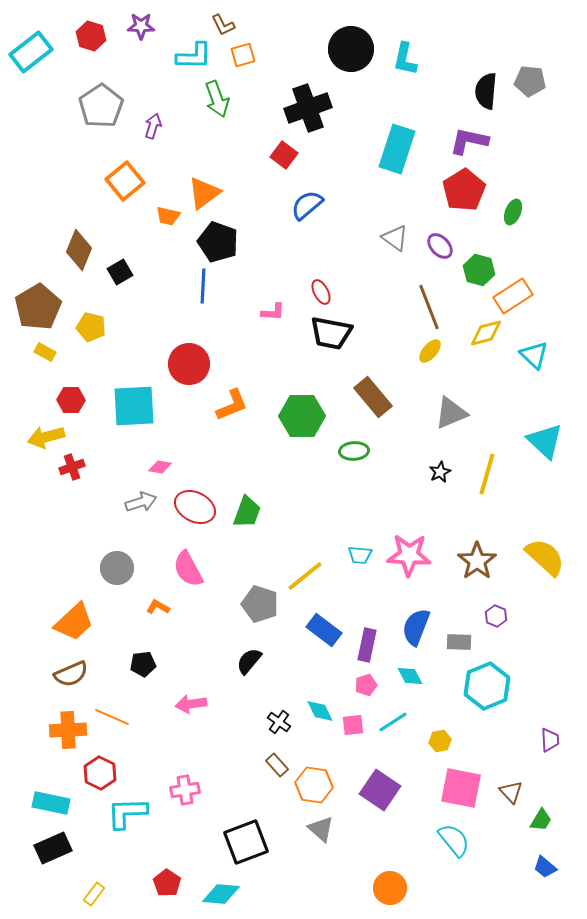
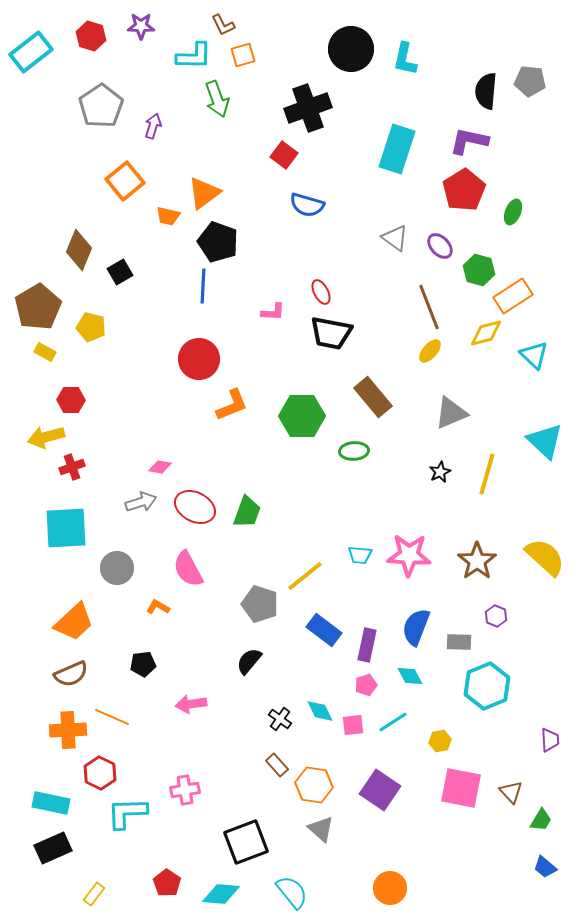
blue semicircle at (307, 205): rotated 124 degrees counterclockwise
red circle at (189, 364): moved 10 px right, 5 px up
cyan square at (134, 406): moved 68 px left, 122 px down
black cross at (279, 722): moved 1 px right, 3 px up
cyan semicircle at (454, 840): moved 162 px left, 52 px down
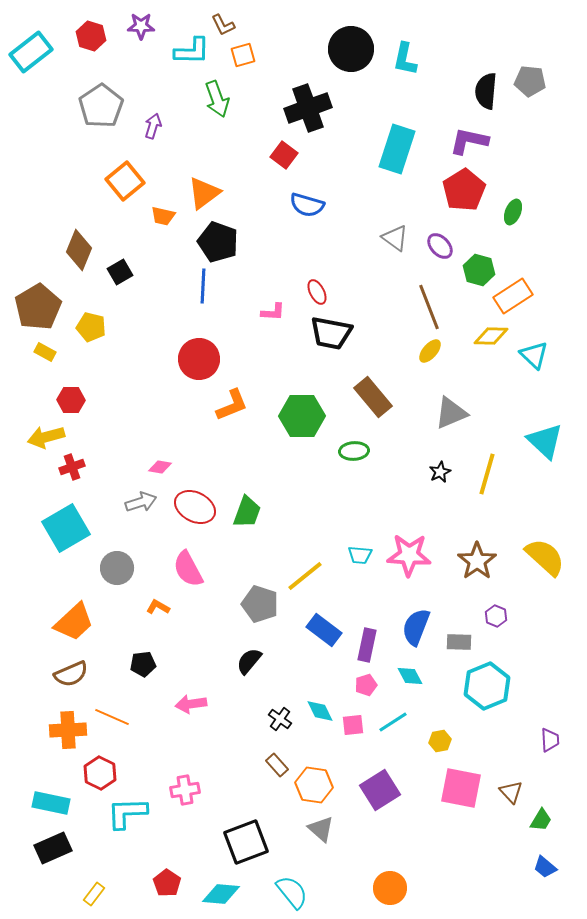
cyan L-shape at (194, 56): moved 2 px left, 5 px up
orange trapezoid at (168, 216): moved 5 px left
red ellipse at (321, 292): moved 4 px left
yellow diamond at (486, 333): moved 5 px right, 3 px down; rotated 16 degrees clockwise
cyan square at (66, 528): rotated 27 degrees counterclockwise
purple square at (380, 790): rotated 24 degrees clockwise
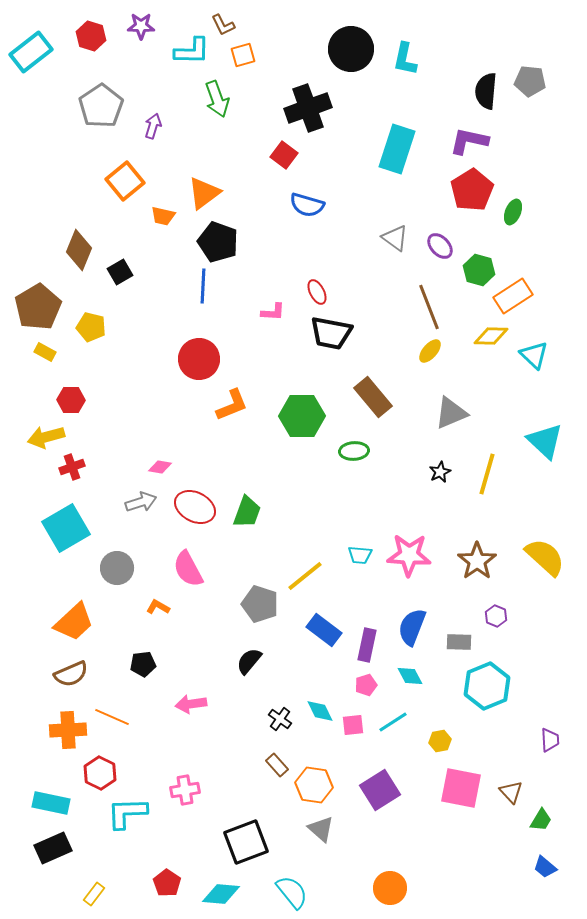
red pentagon at (464, 190): moved 8 px right
blue semicircle at (416, 627): moved 4 px left
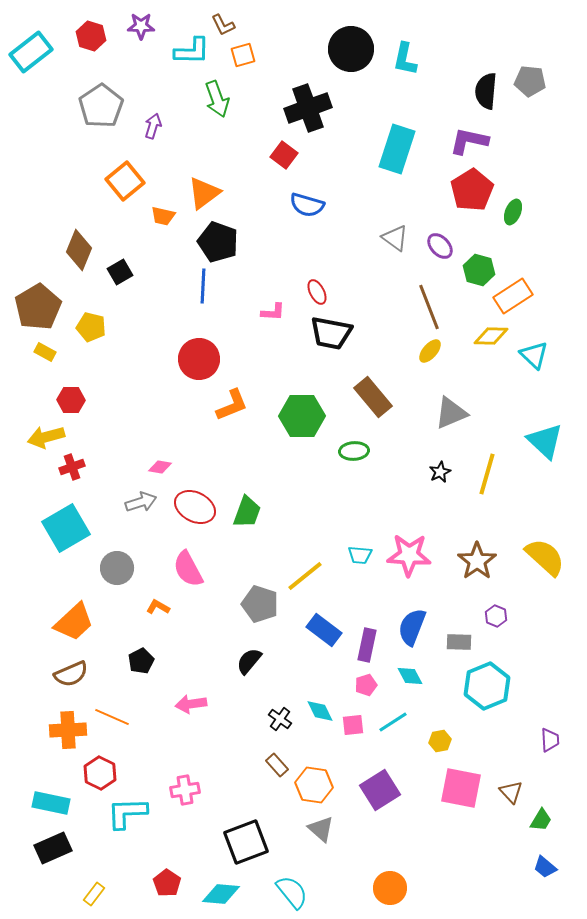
black pentagon at (143, 664): moved 2 px left, 3 px up; rotated 20 degrees counterclockwise
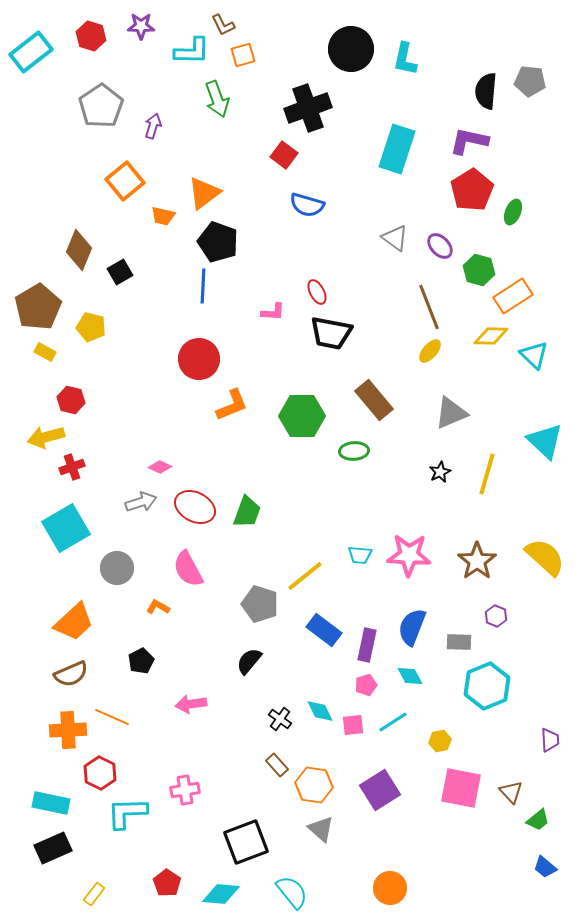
brown rectangle at (373, 397): moved 1 px right, 3 px down
red hexagon at (71, 400): rotated 12 degrees clockwise
pink diamond at (160, 467): rotated 15 degrees clockwise
green trapezoid at (541, 820): moved 3 px left; rotated 20 degrees clockwise
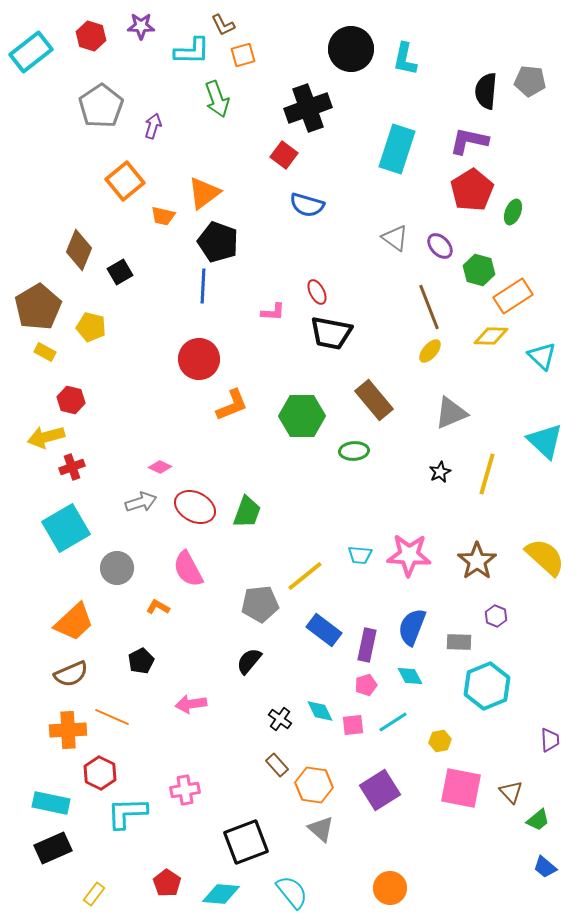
cyan triangle at (534, 355): moved 8 px right, 1 px down
gray pentagon at (260, 604): rotated 24 degrees counterclockwise
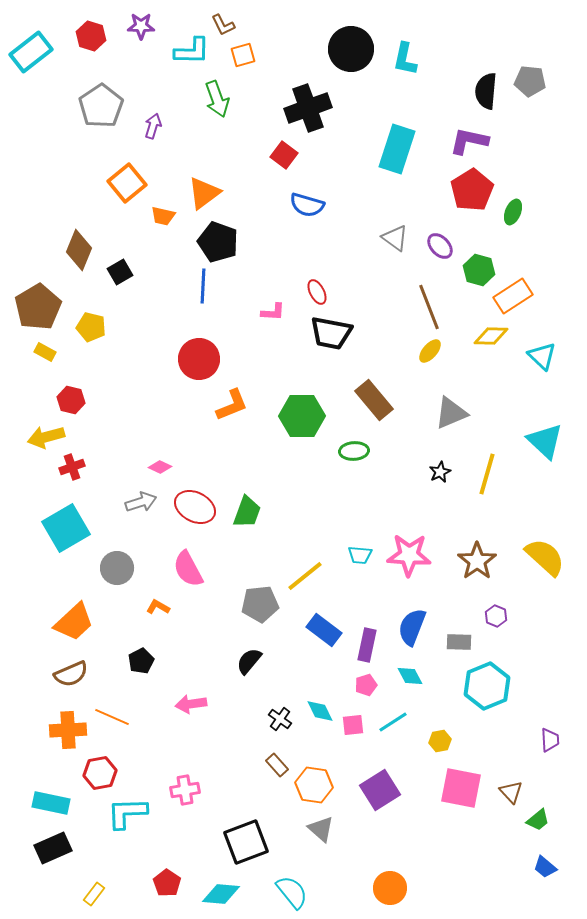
orange square at (125, 181): moved 2 px right, 2 px down
red hexagon at (100, 773): rotated 24 degrees clockwise
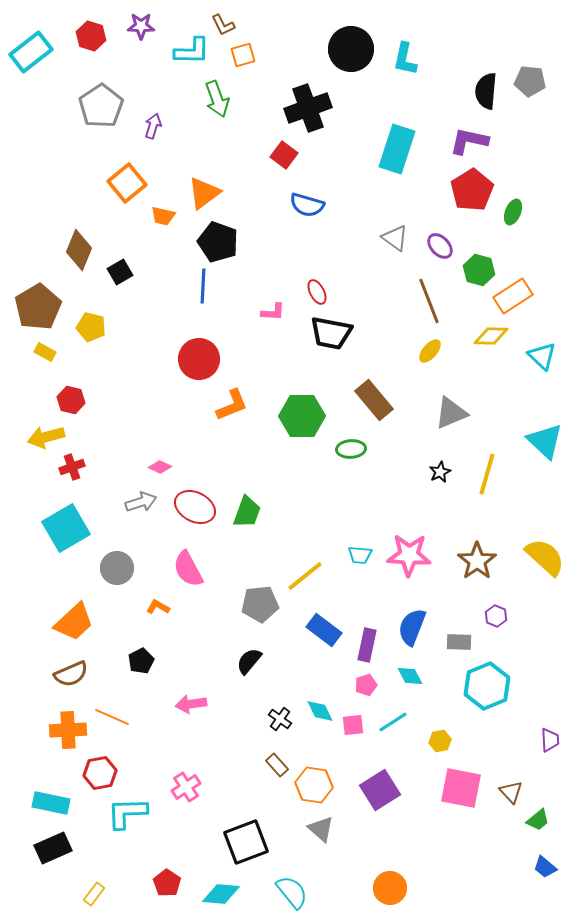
brown line at (429, 307): moved 6 px up
green ellipse at (354, 451): moved 3 px left, 2 px up
pink cross at (185, 790): moved 1 px right, 3 px up; rotated 24 degrees counterclockwise
